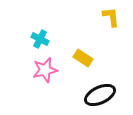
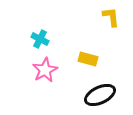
yellow rectangle: moved 5 px right, 1 px down; rotated 18 degrees counterclockwise
pink star: rotated 15 degrees counterclockwise
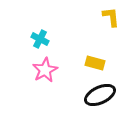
yellow rectangle: moved 7 px right, 4 px down
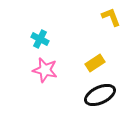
yellow L-shape: rotated 15 degrees counterclockwise
yellow rectangle: rotated 48 degrees counterclockwise
pink star: rotated 30 degrees counterclockwise
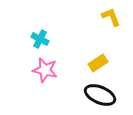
yellow rectangle: moved 3 px right
black ellipse: rotated 48 degrees clockwise
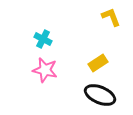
cyan cross: moved 3 px right
